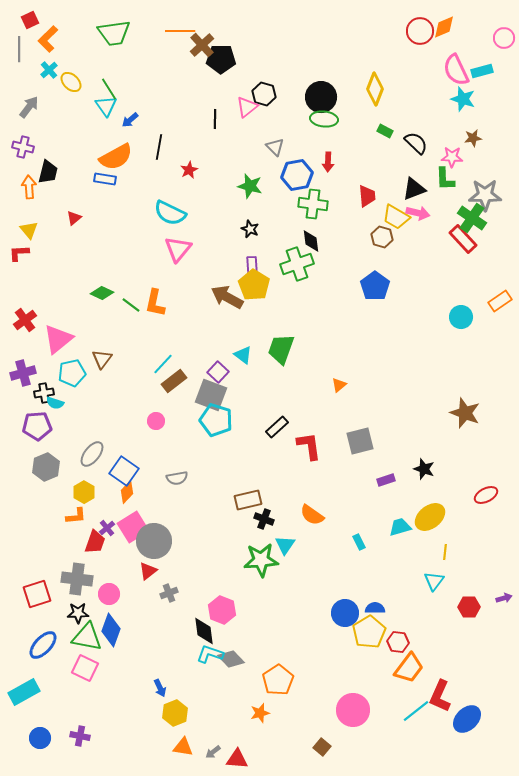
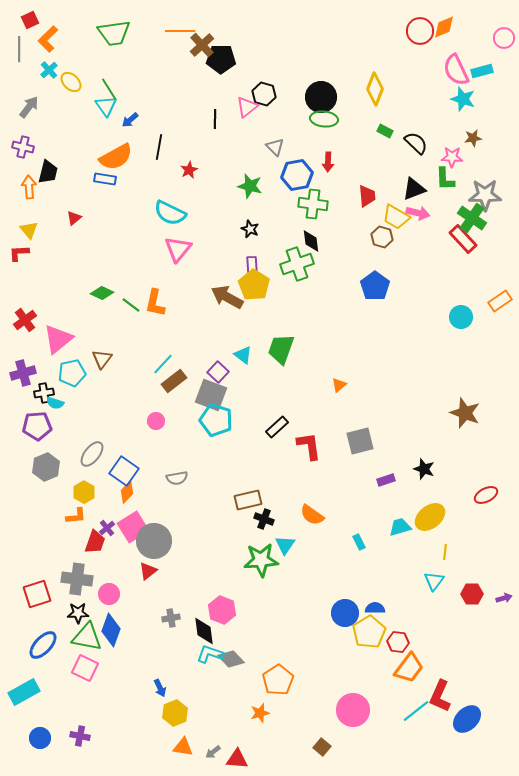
gray cross at (169, 593): moved 2 px right, 25 px down; rotated 12 degrees clockwise
red hexagon at (469, 607): moved 3 px right, 13 px up
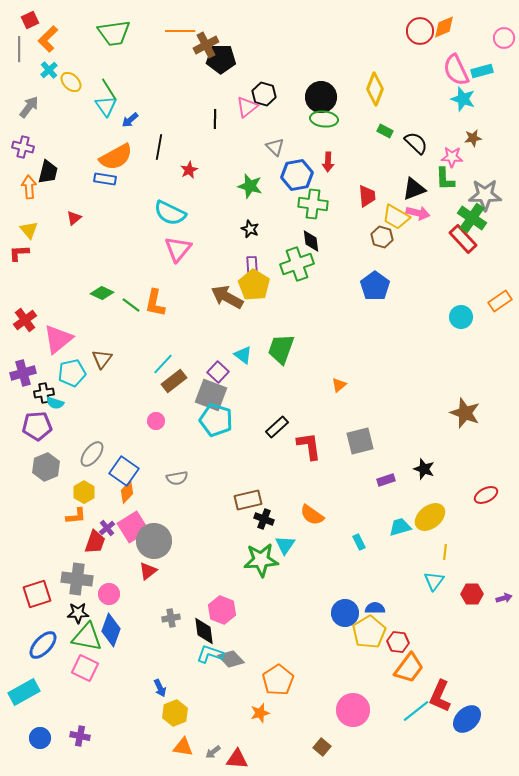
brown cross at (202, 45): moved 4 px right; rotated 15 degrees clockwise
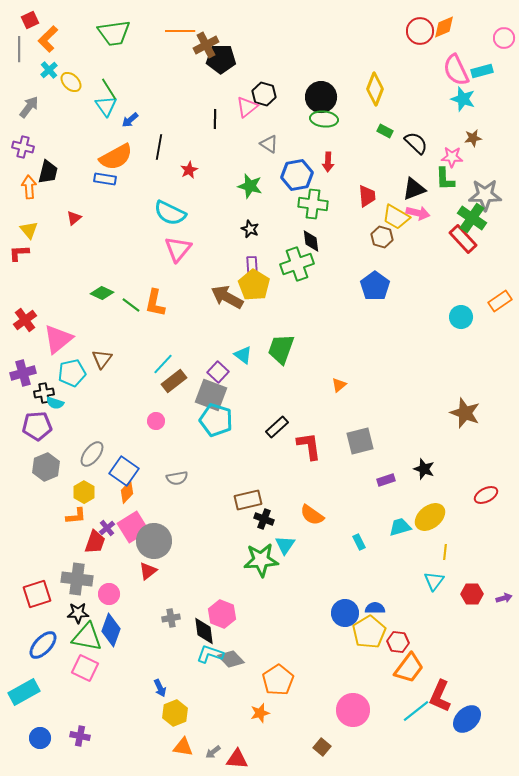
gray triangle at (275, 147): moved 6 px left, 3 px up; rotated 12 degrees counterclockwise
pink hexagon at (222, 610): moved 4 px down
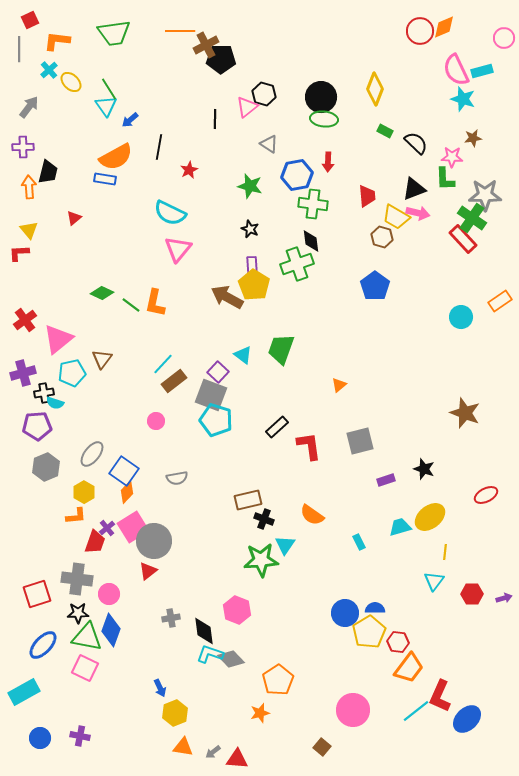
orange L-shape at (48, 39): moved 9 px right, 2 px down; rotated 52 degrees clockwise
purple cross at (23, 147): rotated 15 degrees counterclockwise
pink hexagon at (222, 614): moved 15 px right, 4 px up
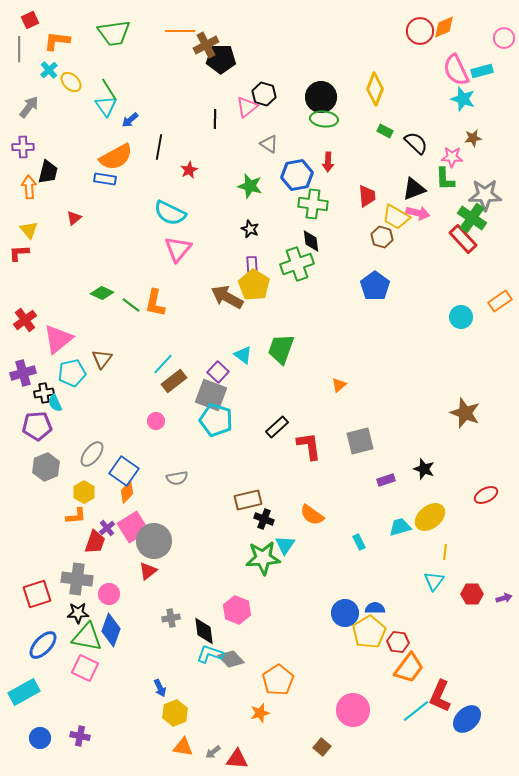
cyan semicircle at (55, 403): rotated 48 degrees clockwise
green star at (261, 560): moved 2 px right, 2 px up
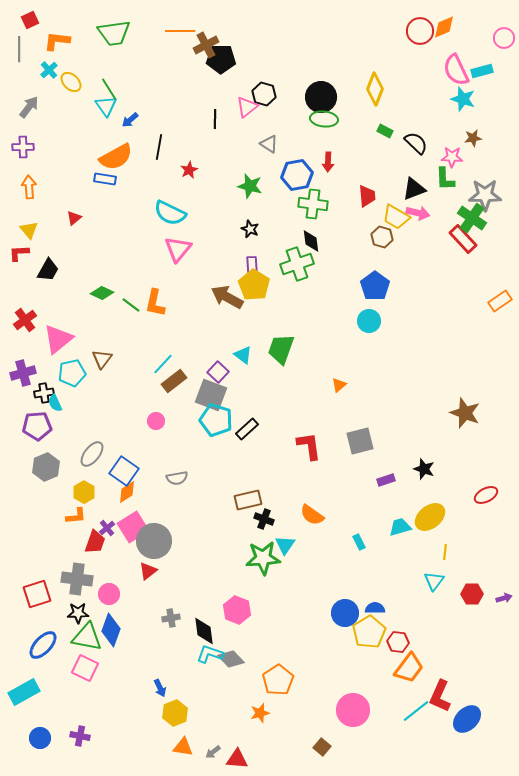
black trapezoid at (48, 172): moved 98 px down; rotated 15 degrees clockwise
cyan circle at (461, 317): moved 92 px left, 4 px down
black rectangle at (277, 427): moved 30 px left, 2 px down
orange diamond at (127, 492): rotated 15 degrees clockwise
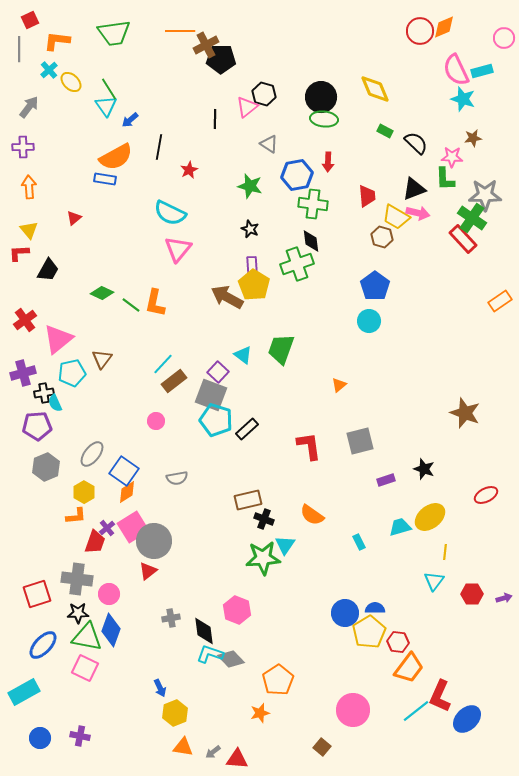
yellow diamond at (375, 89): rotated 44 degrees counterclockwise
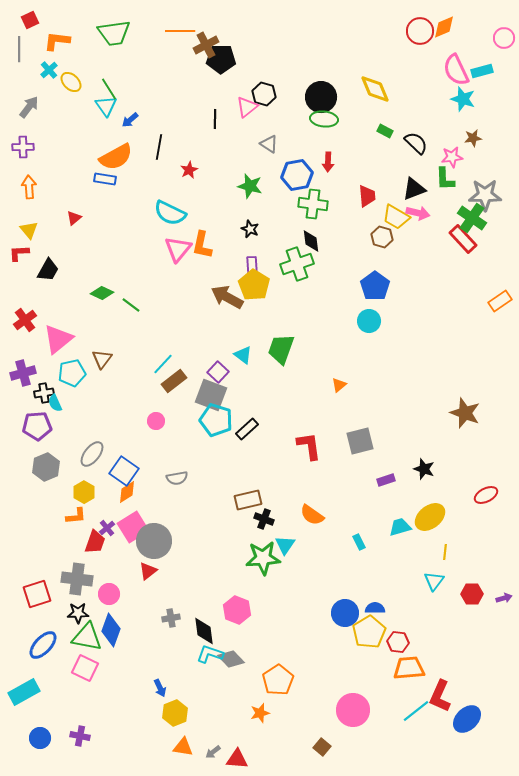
pink star at (452, 157): rotated 10 degrees counterclockwise
orange L-shape at (155, 303): moved 47 px right, 58 px up
orange trapezoid at (409, 668): rotated 132 degrees counterclockwise
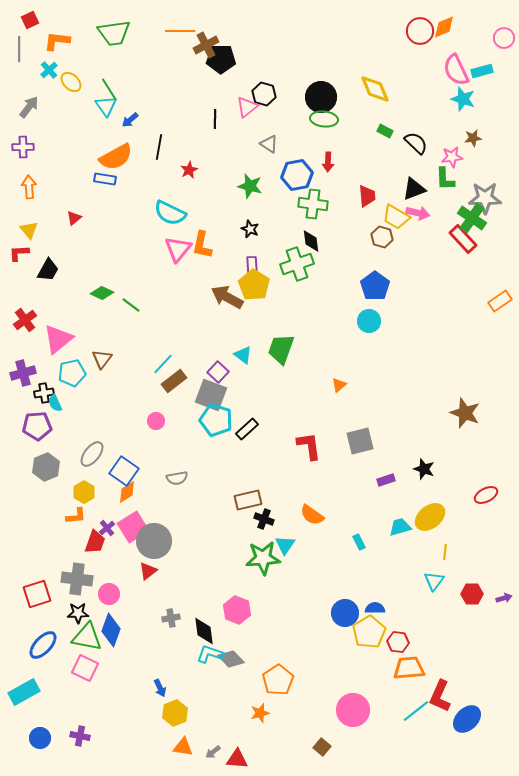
gray star at (485, 195): moved 3 px down
